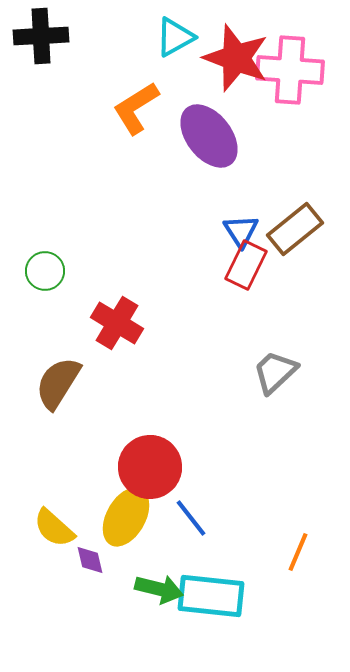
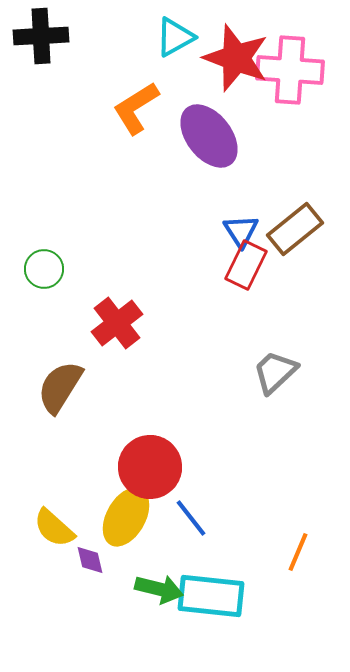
green circle: moved 1 px left, 2 px up
red cross: rotated 21 degrees clockwise
brown semicircle: moved 2 px right, 4 px down
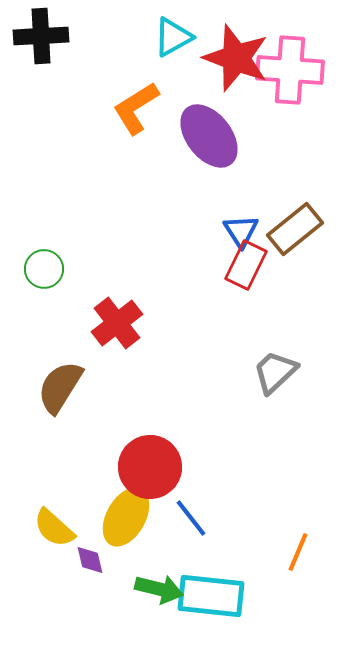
cyan triangle: moved 2 px left
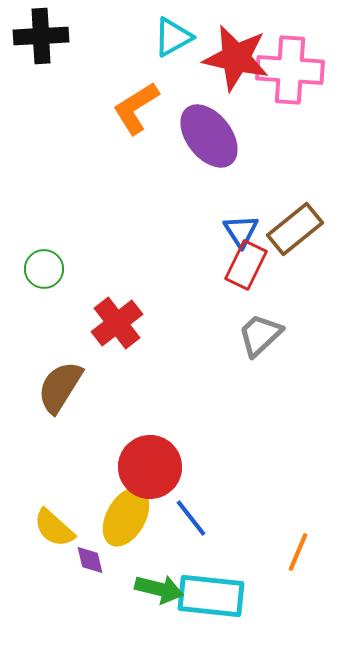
red star: rotated 8 degrees counterclockwise
gray trapezoid: moved 15 px left, 37 px up
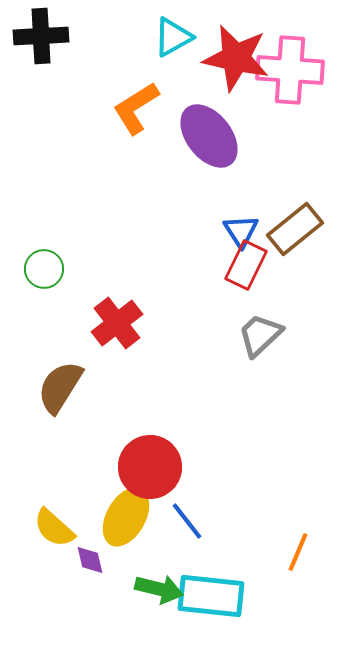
blue line: moved 4 px left, 3 px down
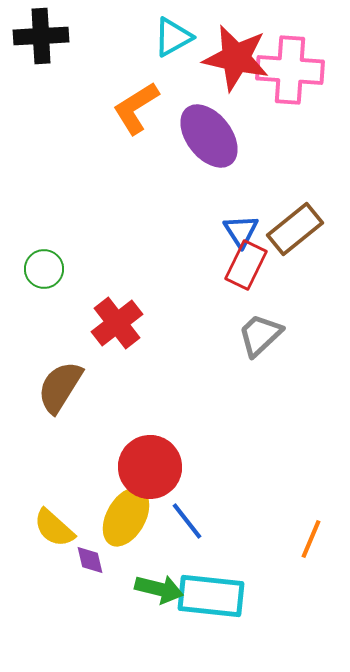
orange line: moved 13 px right, 13 px up
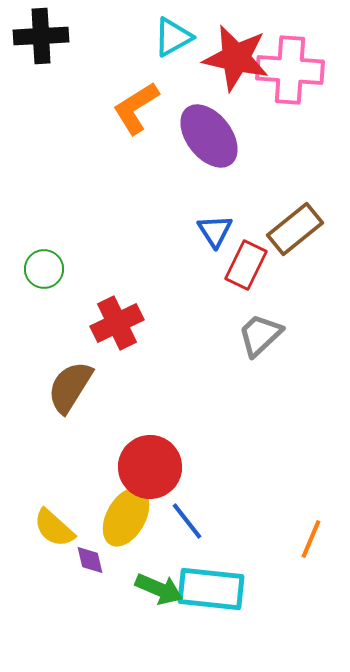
blue triangle: moved 26 px left
red cross: rotated 12 degrees clockwise
brown semicircle: moved 10 px right
green arrow: rotated 9 degrees clockwise
cyan rectangle: moved 7 px up
